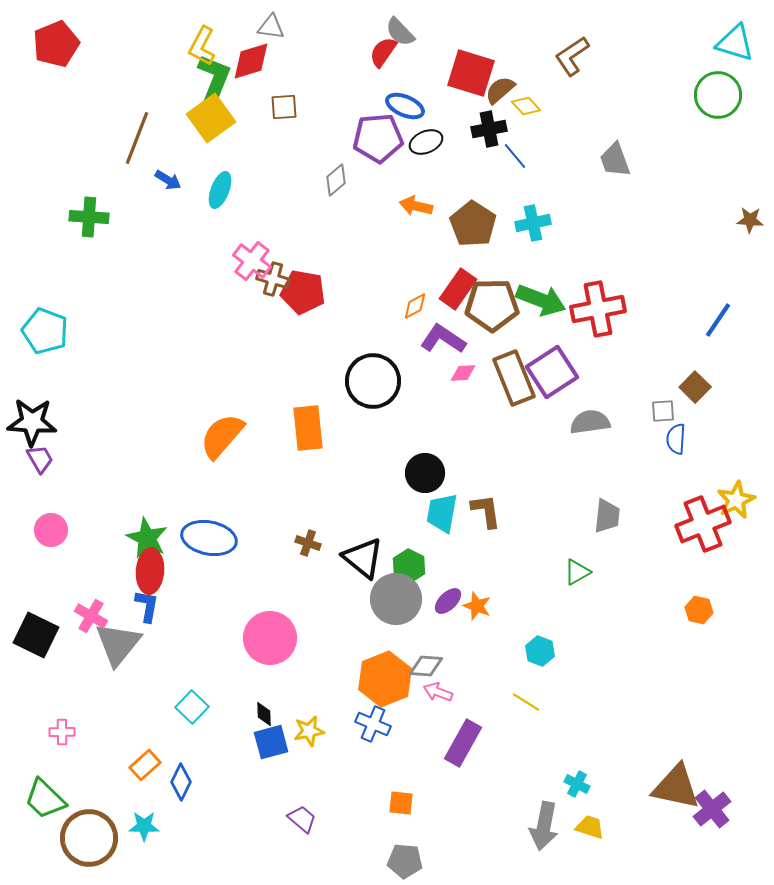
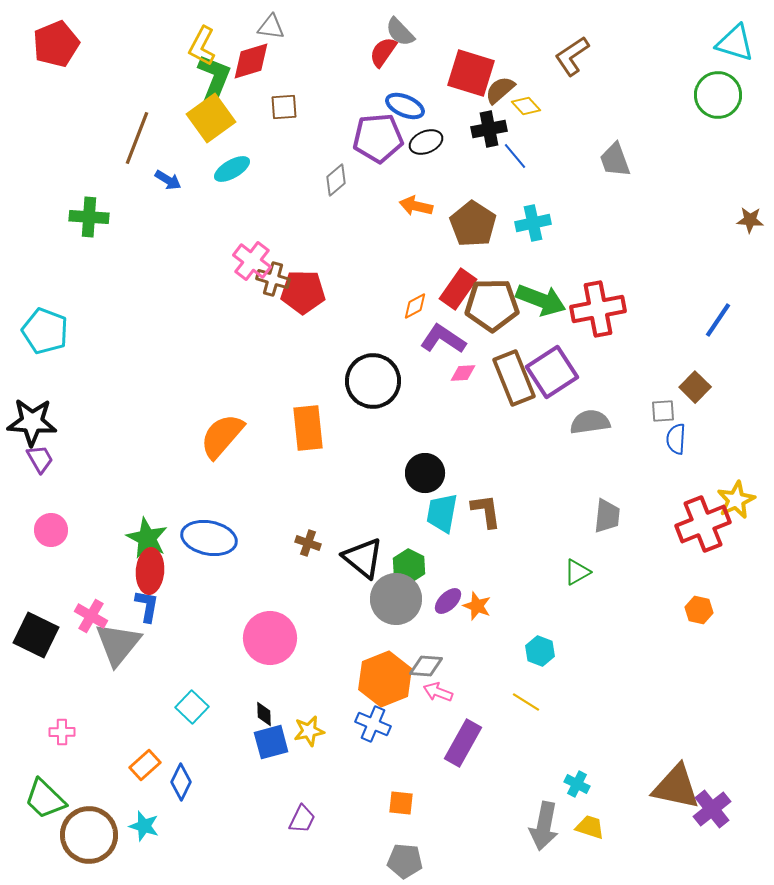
cyan ellipse at (220, 190): moved 12 px right, 21 px up; rotated 39 degrees clockwise
red pentagon at (303, 292): rotated 9 degrees counterclockwise
purple trapezoid at (302, 819): rotated 76 degrees clockwise
cyan star at (144, 826): rotated 16 degrees clockwise
brown circle at (89, 838): moved 3 px up
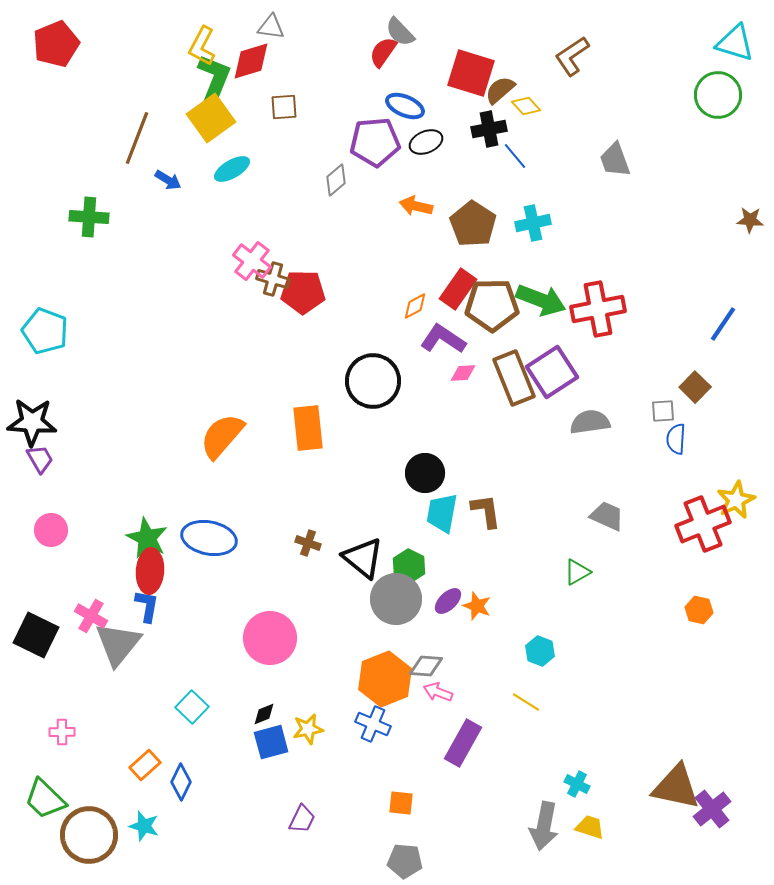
purple pentagon at (378, 138): moved 3 px left, 4 px down
blue line at (718, 320): moved 5 px right, 4 px down
gray trapezoid at (607, 516): rotated 72 degrees counterclockwise
black diamond at (264, 714): rotated 70 degrees clockwise
yellow star at (309, 731): moved 1 px left, 2 px up
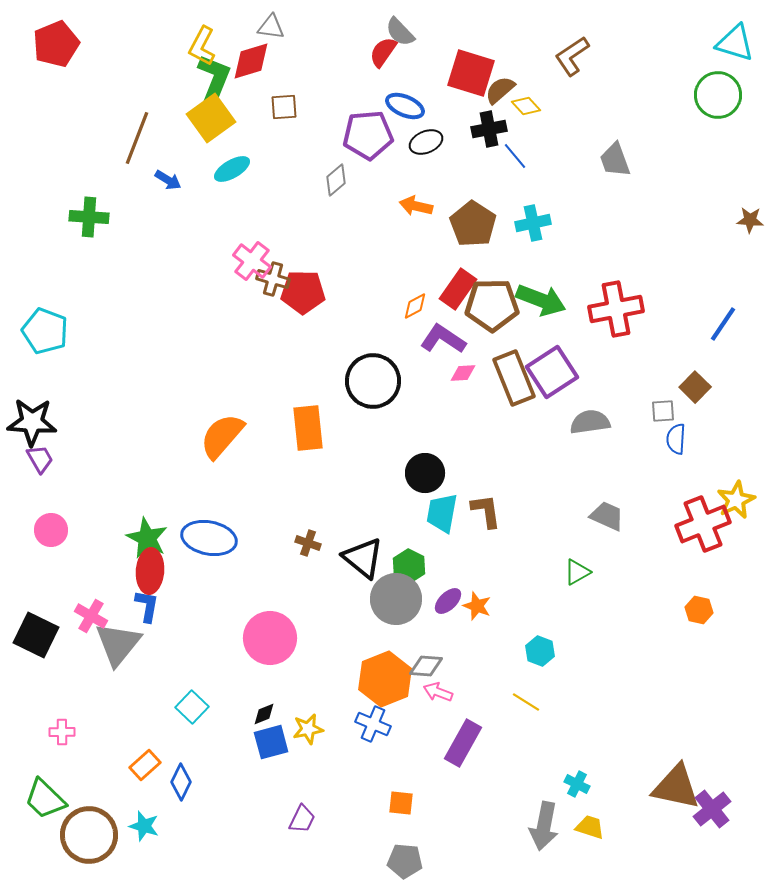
purple pentagon at (375, 142): moved 7 px left, 7 px up
red cross at (598, 309): moved 18 px right
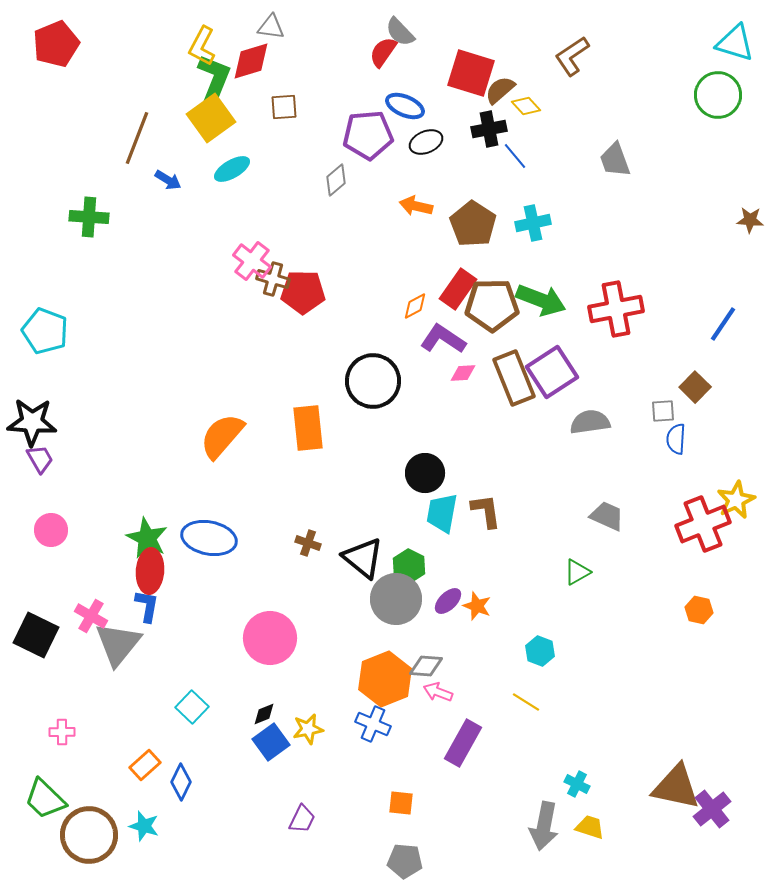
blue square at (271, 742): rotated 21 degrees counterclockwise
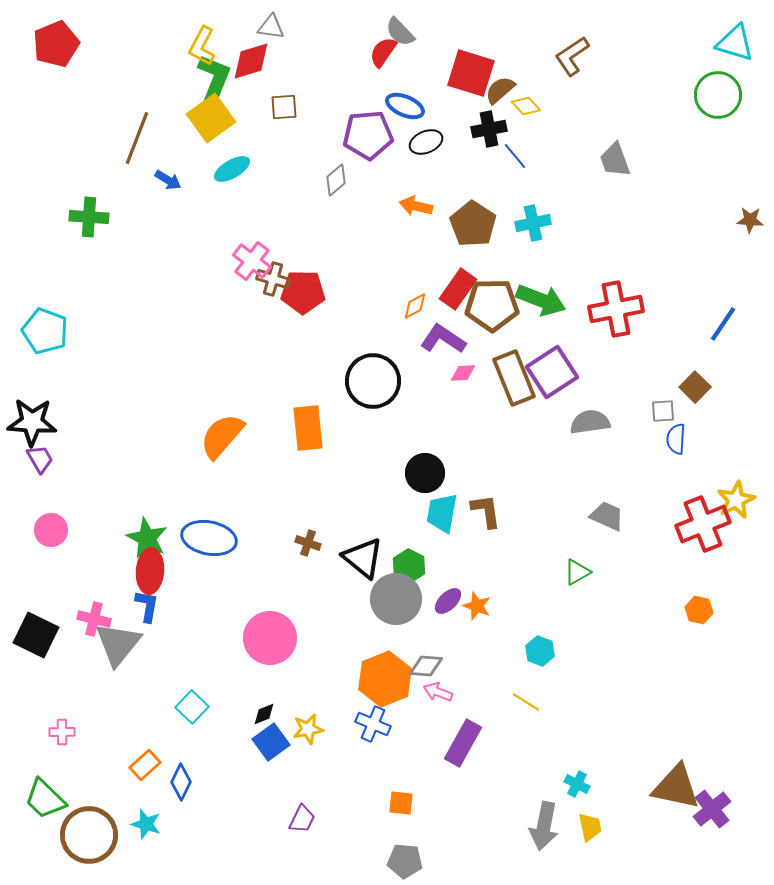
pink cross at (91, 616): moved 3 px right, 3 px down; rotated 16 degrees counterclockwise
cyan star at (144, 826): moved 2 px right, 2 px up
yellow trapezoid at (590, 827): rotated 60 degrees clockwise
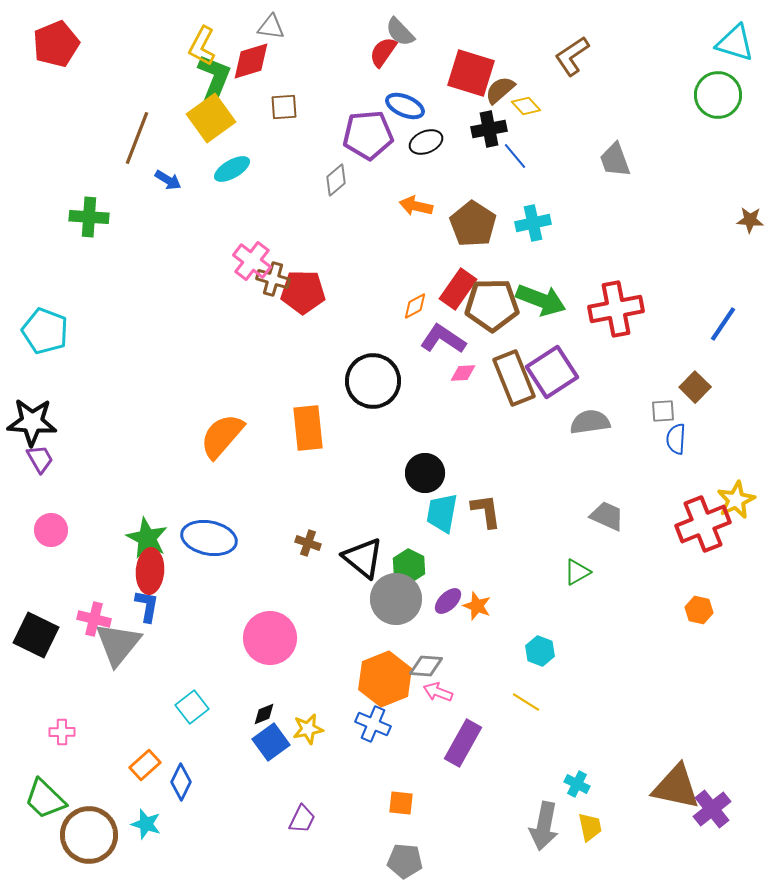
cyan square at (192, 707): rotated 8 degrees clockwise
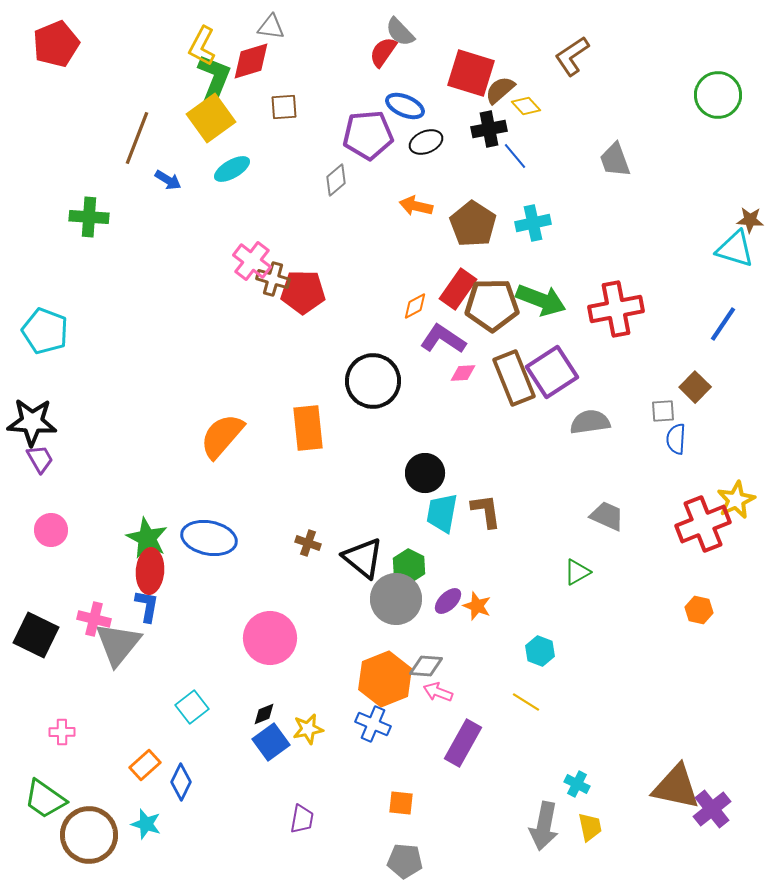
cyan triangle at (735, 43): moved 206 px down
green trapezoid at (45, 799): rotated 9 degrees counterclockwise
purple trapezoid at (302, 819): rotated 16 degrees counterclockwise
